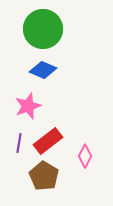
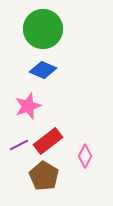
purple line: moved 2 px down; rotated 54 degrees clockwise
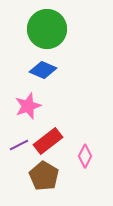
green circle: moved 4 px right
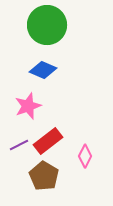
green circle: moved 4 px up
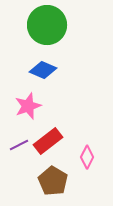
pink diamond: moved 2 px right, 1 px down
brown pentagon: moved 9 px right, 5 px down
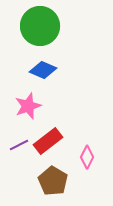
green circle: moved 7 px left, 1 px down
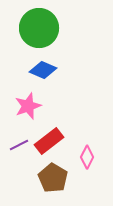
green circle: moved 1 px left, 2 px down
red rectangle: moved 1 px right
brown pentagon: moved 3 px up
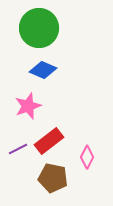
purple line: moved 1 px left, 4 px down
brown pentagon: rotated 20 degrees counterclockwise
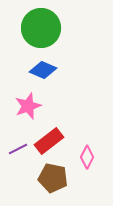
green circle: moved 2 px right
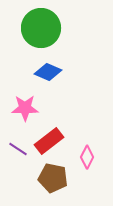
blue diamond: moved 5 px right, 2 px down
pink star: moved 3 px left, 2 px down; rotated 20 degrees clockwise
purple line: rotated 60 degrees clockwise
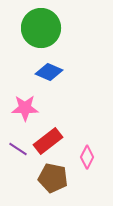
blue diamond: moved 1 px right
red rectangle: moved 1 px left
